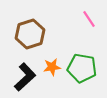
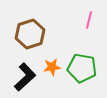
pink line: moved 1 px down; rotated 48 degrees clockwise
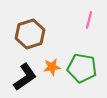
black L-shape: rotated 8 degrees clockwise
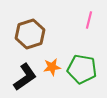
green pentagon: moved 1 px down
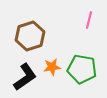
brown hexagon: moved 2 px down
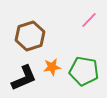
pink line: rotated 30 degrees clockwise
green pentagon: moved 2 px right, 2 px down
black L-shape: moved 1 px left, 1 px down; rotated 12 degrees clockwise
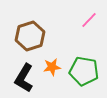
black L-shape: rotated 144 degrees clockwise
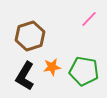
pink line: moved 1 px up
black L-shape: moved 1 px right, 2 px up
